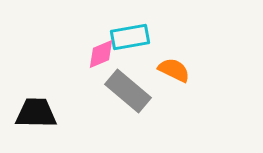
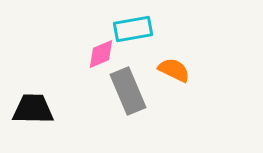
cyan rectangle: moved 3 px right, 8 px up
gray rectangle: rotated 27 degrees clockwise
black trapezoid: moved 3 px left, 4 px up
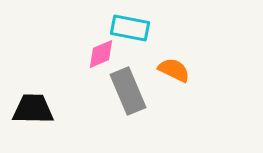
cyan rectangle: moved 3 px left, 1 px up; rotated 21 degrees clockwise
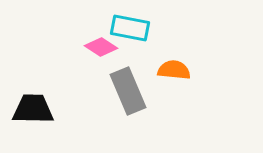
pink diamond: moved 7 px up; rotated 56 degrees clockwise
orange semicircle: rotated 20 degrees counterclockwise
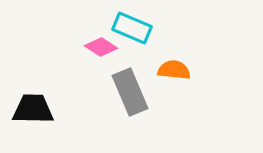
cyan rectangle: moved 2 px right; rotated 12 degrees clockwise
gray rectangle: moved 2 px right, 1 px down
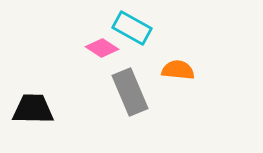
cyan rectangle: rotated 6 degrees clockwise
pink diamond: moved 1 px right, 1 px down
orange semicircle: moved 4 px right
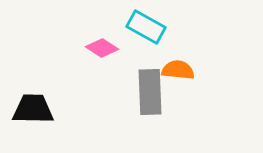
cyan rectangle: moved 14 px right, 1 px up
gray rectangle: moved 20 px right; rotated 21 degrees clockwise
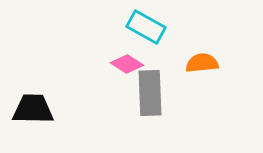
pink diamond: moved 25 px right, 16 px down
orange semicircle: moved 24 px right, 7 px up; rotated 12 degrees counterclockwise
gray rectangle: moved 1 px down
